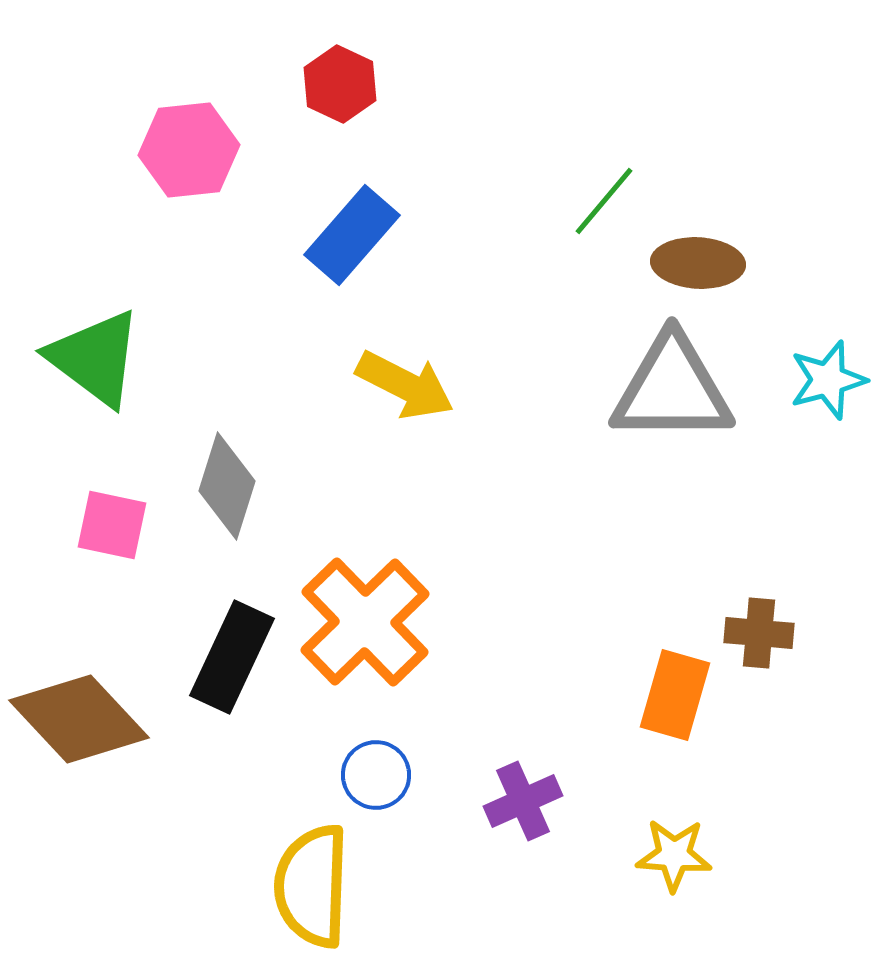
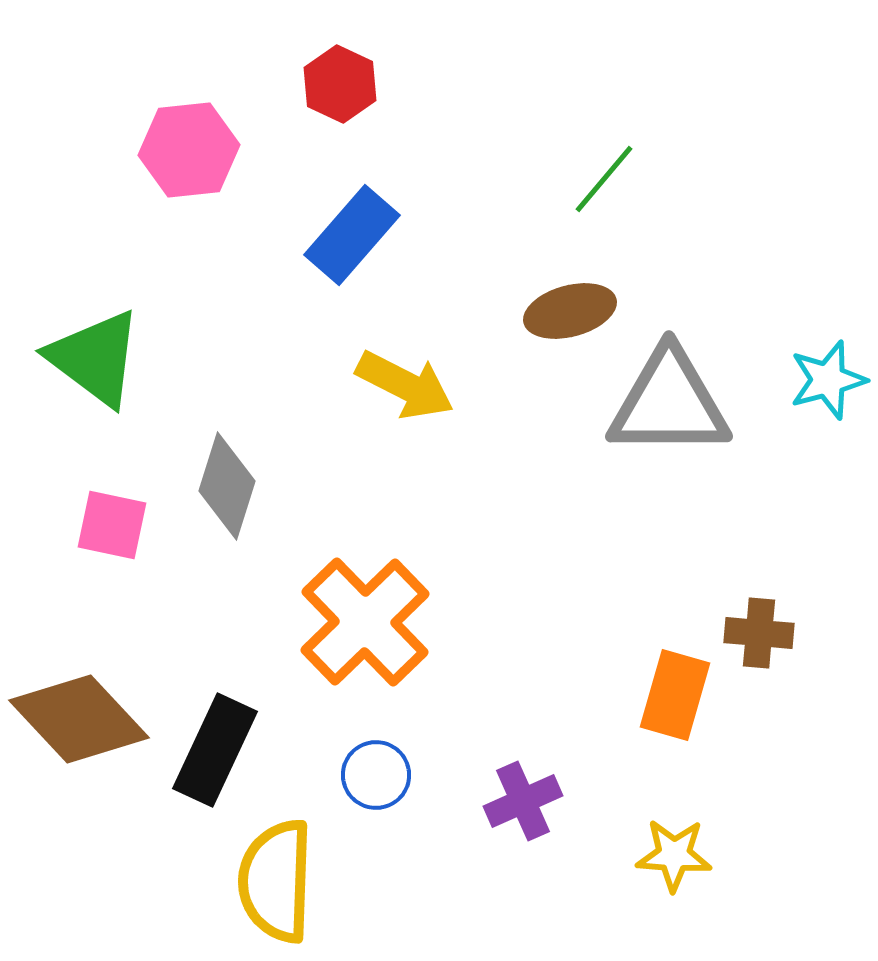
green line: moved 22 px up
brown ellipse: moved 128 px left, 48 px down; rotated 18 degrees counterclockwise
gray triangle: moved 3 px left, 14 px down
black rectangle: moved 17 px left, 93 px down
yellow semicircle: moved 36 px left, 5 px up
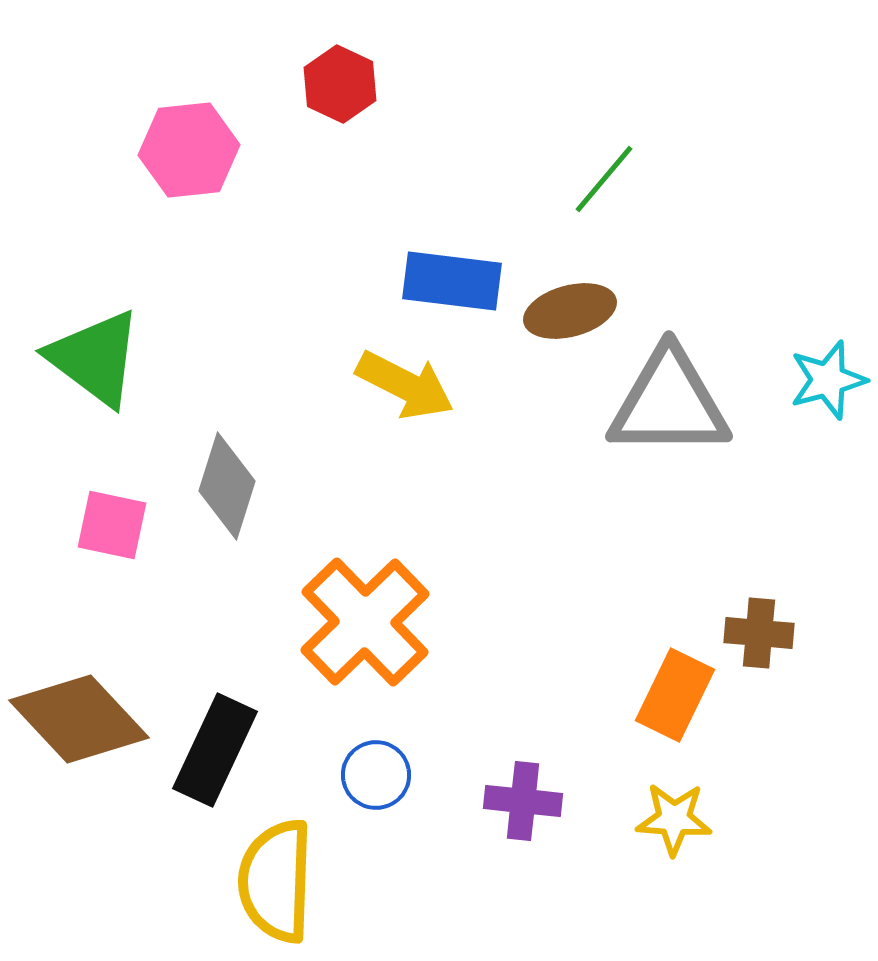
blue rectangle: moved 100 px right, 46 px down; rotated 56 degrees clockwise
orange rectangle: rotated 10 degrees clockwise
purple cross: rotated 30 degrees clockwise
yellow star: moved 36 px up
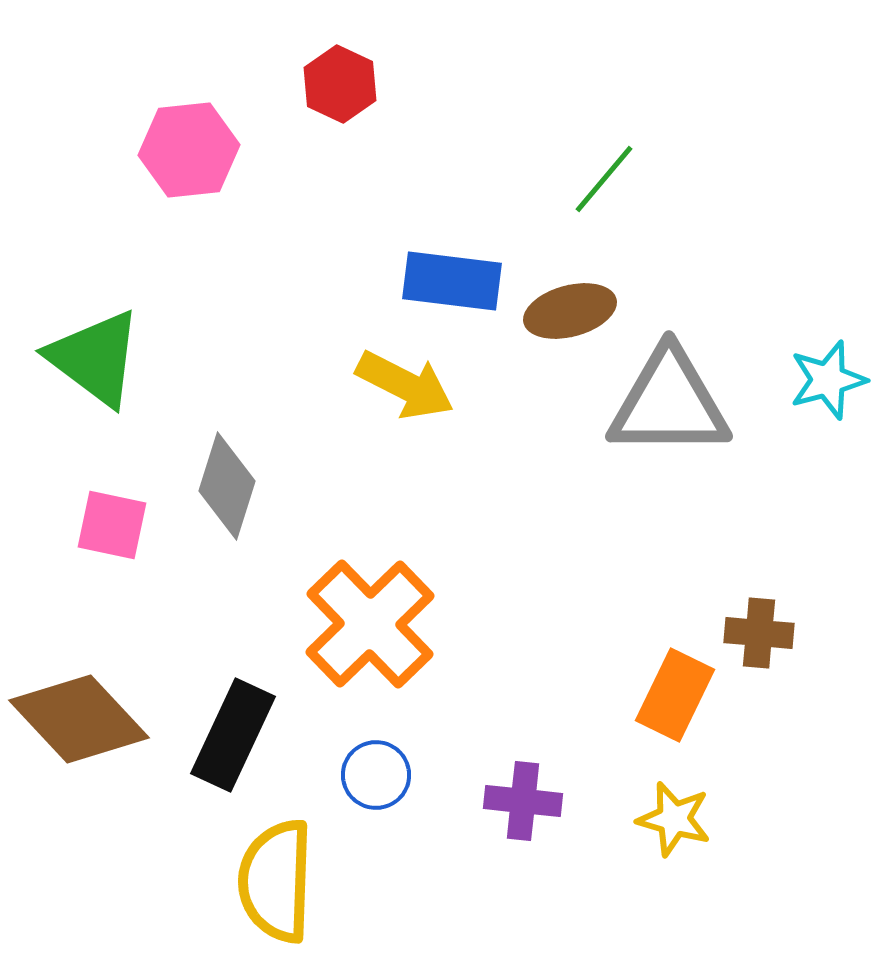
orange cross: moved 5 px right, 2 px down
black rectangle: moved 18 px right, 15 px up
yellow star: rotated 12 degrees clockwise
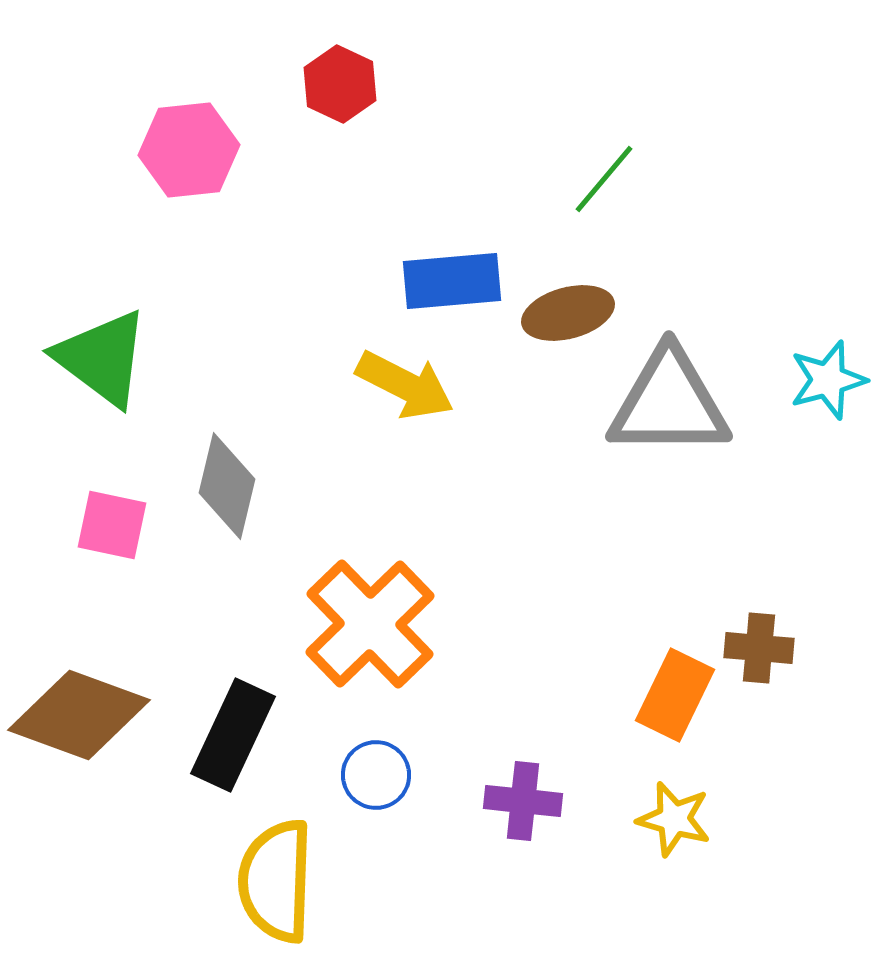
blue rectangle: rotated 12 degrees counterclockwise
brown ellipse: moved 2 px left, 2 px down
green triangle: moved 7 px right
gray diamond: rotated 4 degrees counterclockwise
brown cross: moved 15 px down
brown diamond: moved 4 px up; rotated 27 degrees counterclockwise
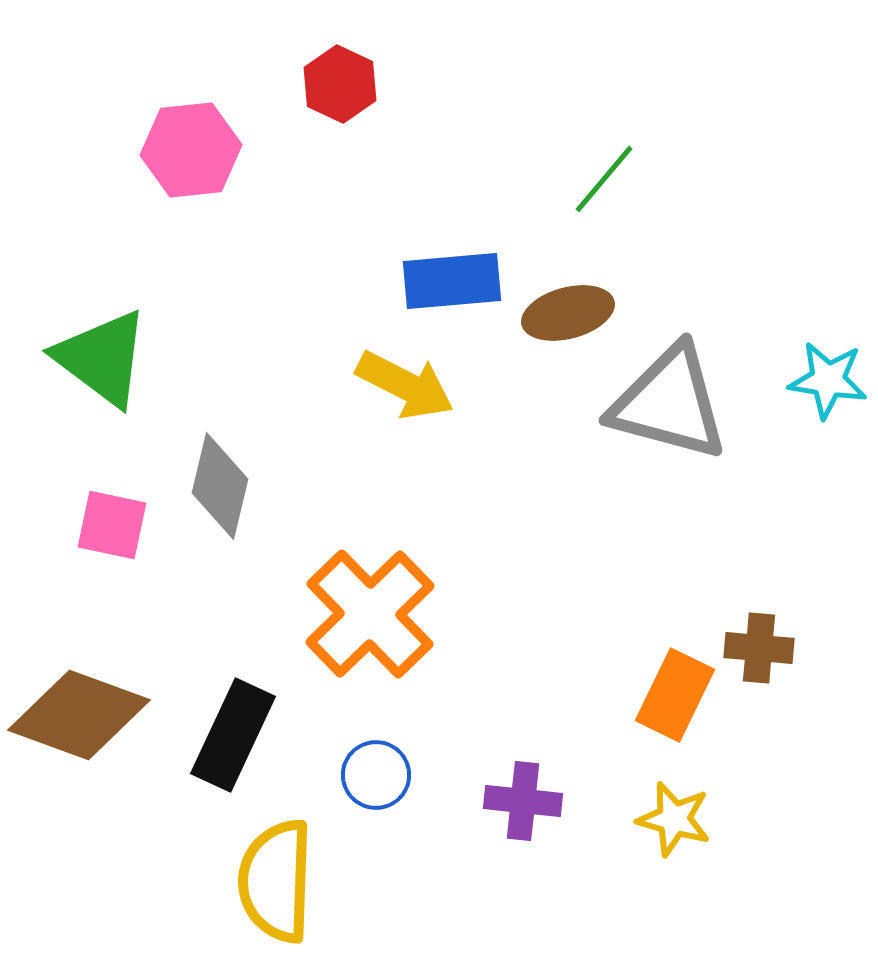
pink hexagon: moved 2 px right
cyan star: rotated 24 degrees clockwise
gray triangle: rotated 15 degrees clockwise
gray diamond: moved 7 px left
orange cross: moved 10 px up
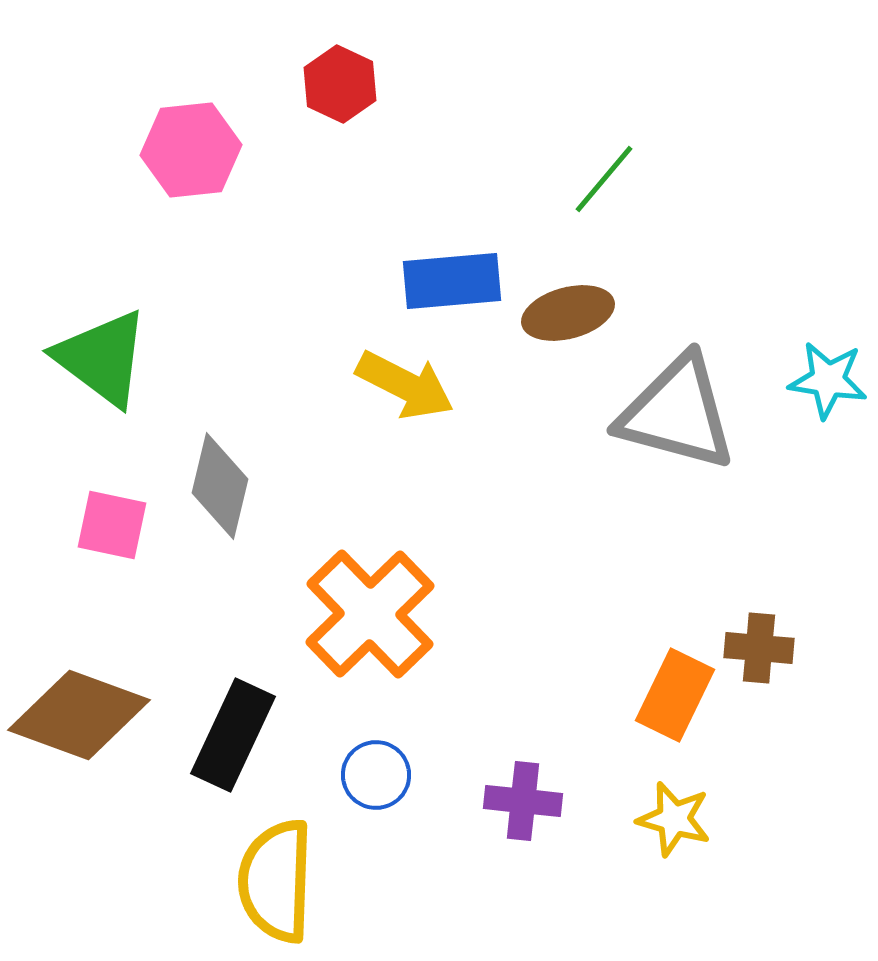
gray triangle: moved 8 px right, 10 px down
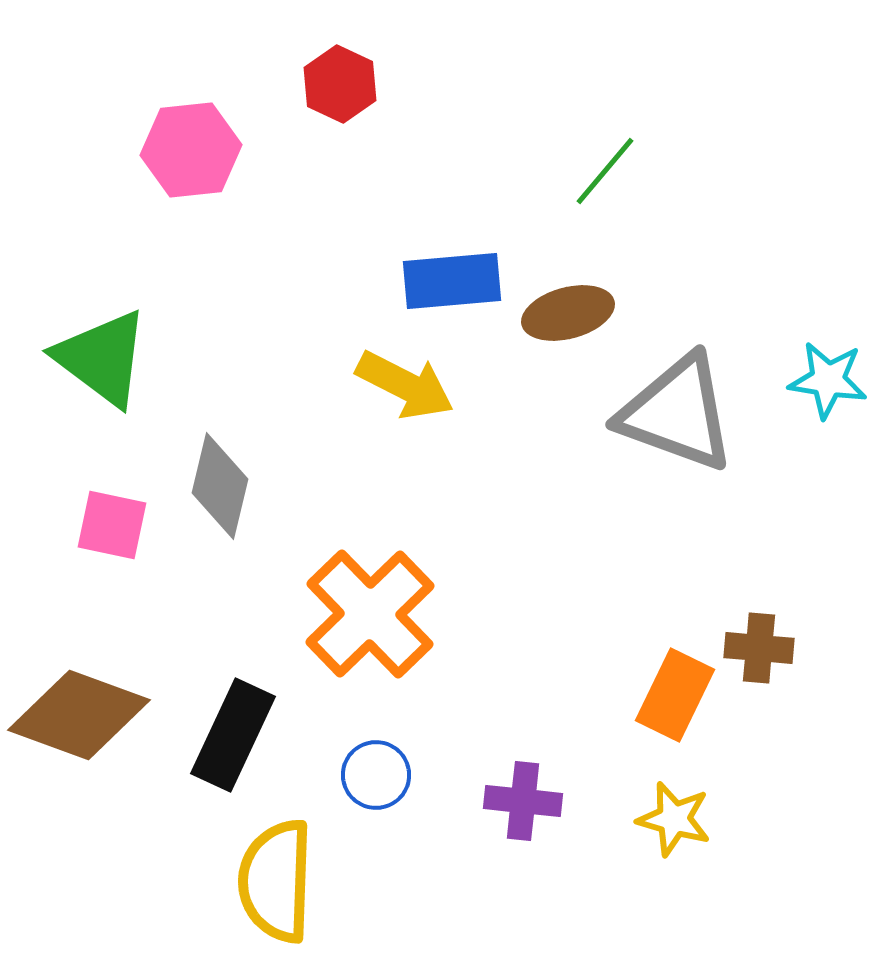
green line: moved 1 px right, 8 px up
gray triangle: rotated 5 degrees clockwise
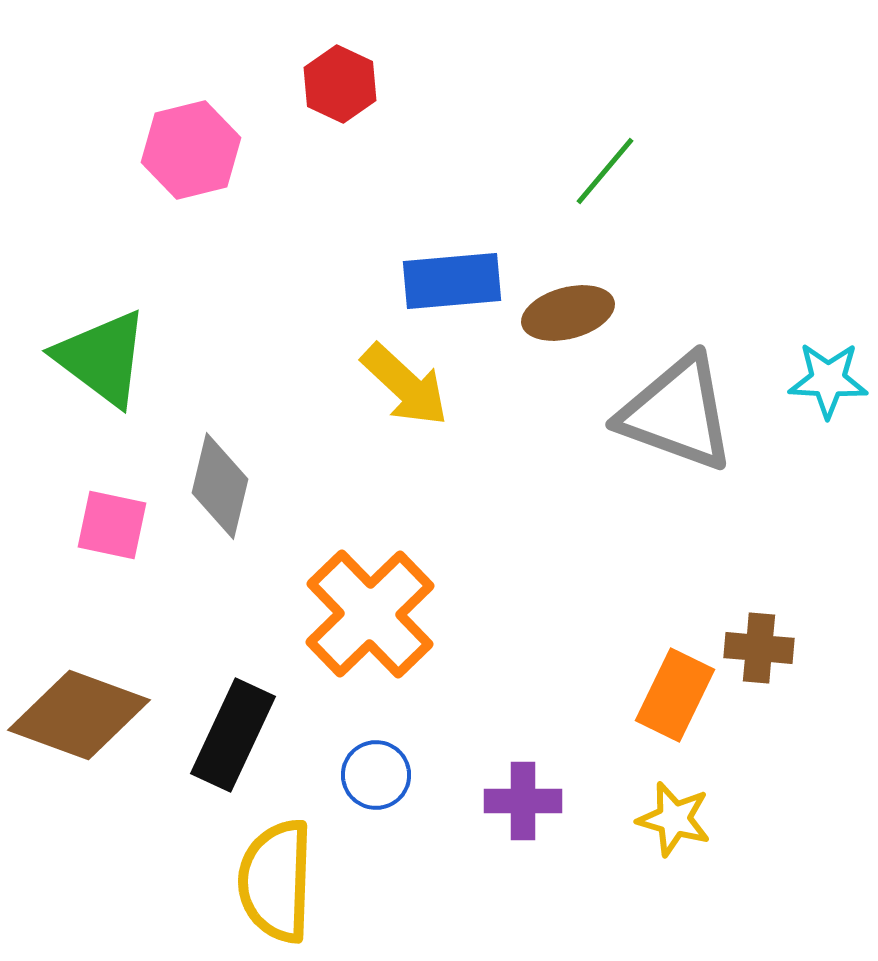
pink hexagon: rotated 8 degrees counterclockwise
cyan star: rotated 6 degrees counterclockwise
yellow arrow: rotated 16 degrees clockwise
purple cross: rotated 6 degrees counterclockwise
